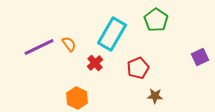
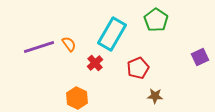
purple line: rotated 8 degrees clockwise
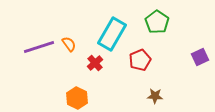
green pentagon: moved 1 px right, 2 px down
red pentagon: moved 2 px right, 8 px up
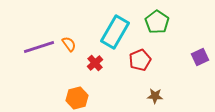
cyan rectangle: moved 3 px right, 2 px up
orange hexagon: rotated 20 degrees clockwise
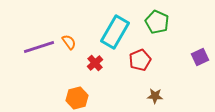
green pentagon: rotated 10 degrees counterclockwise
orange semicircle: moved 2 px up
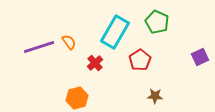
red pentagon: rotated 10 degrees counterclockwise
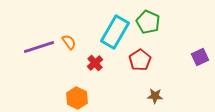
green pentagon: moved 9 px left
orange hexagon: rotated 20 degrees counterclockwise
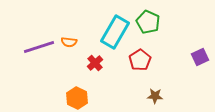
orange semicircle: rotated 133 degrees clockwise
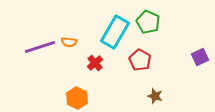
purple line: moved 1 px right
red pentagon: rotated 10 degrees counterclockwise
brown star: rotated 14 degrees clockwise
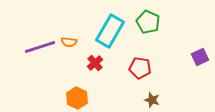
cyan rectangle: moved 5 px left, 1 px up
red pentagon: moved 8 px down; rotated 20 degrees counterclockwise
brown star: moved 3 px left, 4 px down
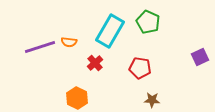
brown star: rotated 14 degrees counterclockwise
